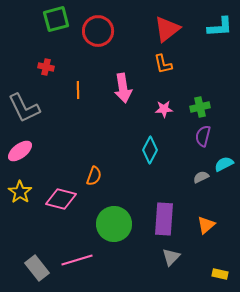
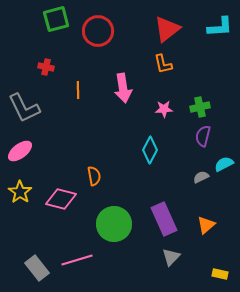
orange semicircle: rotated 30 degrees counterclockwise
purple rectangle: rotated 28 degrees counterclockwise
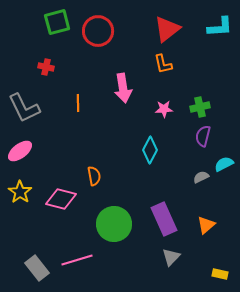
green square: moved 1 px right, 3 px down
orange line: moved 13 px down
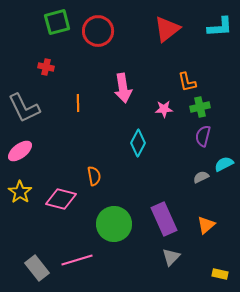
orange L-shape: moved 24 px right, 18 px down
cyan diamond: moved 12 px left, 7 px up
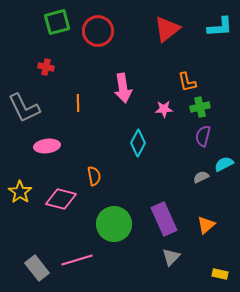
pink ellipse: moved 27 px right, 5 px up; rotated 30 degrees clockwise
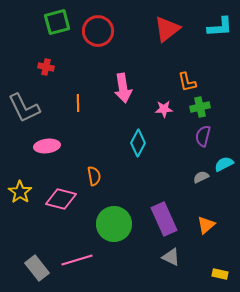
gray triangle: rotated 48 degrees counterclockwise
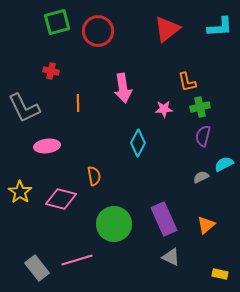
red cross: moved 5 px right, 4 px down
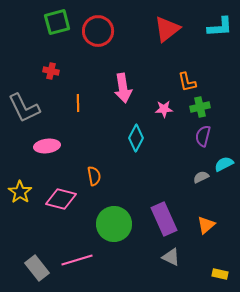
cyan diamond: moved 2 px left, 5 px up
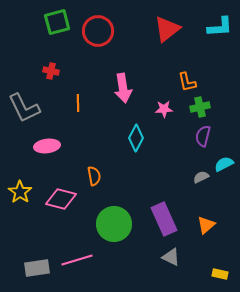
gray rectangle: rotated 60 degrees counterclockwise
